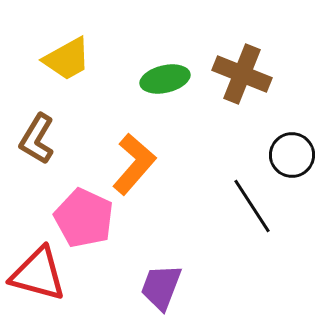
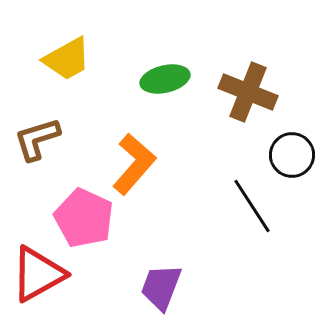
brown cross: moved 6 px right, 18 px down
brown L-shape: rotated 42 degrees clockwise
red triangle: rotated 44 degrees counterclockwise
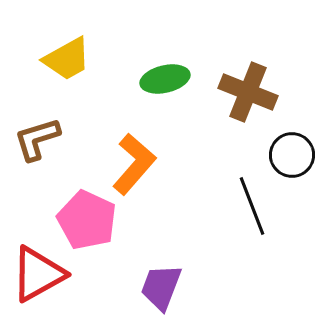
black line: rotated 12 degrees clockwise
pink pentagon: moved 3 px right, 2 px down
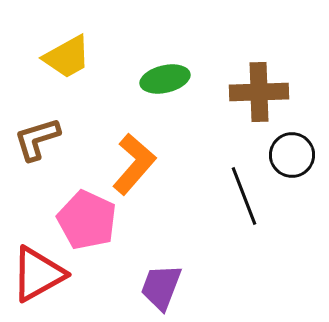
yellow trapezoid: moved 2 px up
brown cross: moved 11 px right; rotated 24 degrees counterclockwise
black line: moved 8 px left, 10 px up
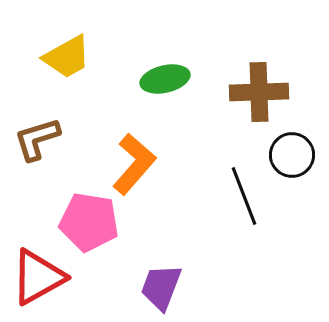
pink pentagon: moved 2 px right, 2 px down; rotated 16 degrees counterclockwise
red triangle: moved 3 px down
